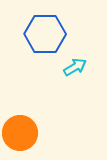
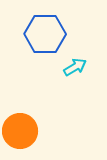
orange circle: moved 2 px up
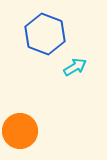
blue hexagon: rotated 21 degrees clockwise
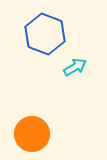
orange circle: moved 12 px right, 3 px down
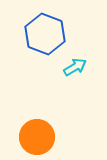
orange circle: moved 5 px right, 3 px down
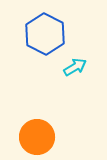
blue hexagon: rotated 6 degrees clockwise
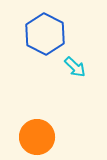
cyan arrow: rotated 75 degrees clockwise
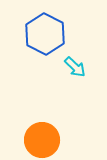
orange circle: moved 5 px right, 3 px down
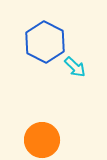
blue hexagon: moved 8 px down
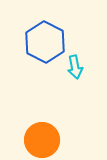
cyan arrow: rotated 35 degrees clockwise
